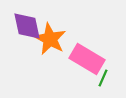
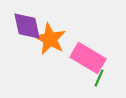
pink rectangle: moved 1 px right, 1 px up
green line: moved 4 px left
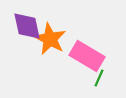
pink rectangle: moved 1 px left, 2 px up
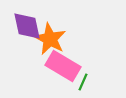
pink rectangle: moved 24 px left, 10 px down
green line: moved 16 px left, 4 px down
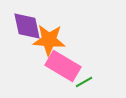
orange star: moved 1 px left, 1 px down; rotated 24 degrees counterclockwise
green line: moved 1 px right; rotated 36 degrees clockwise
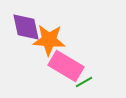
purple diamond: moved 1 px left, 1 px down
pink rectangle: moved 3 px right
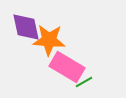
pink rectangle: moved 1 px right, 1 px down
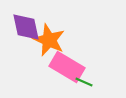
orange star: rotated 20 degrees clockwise
green line: rotated 54 degrees clockwise
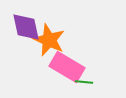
green line: rotated 18 degrees counterclockwise
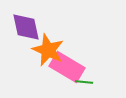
orange star: moved 1 px left, 10 px down
